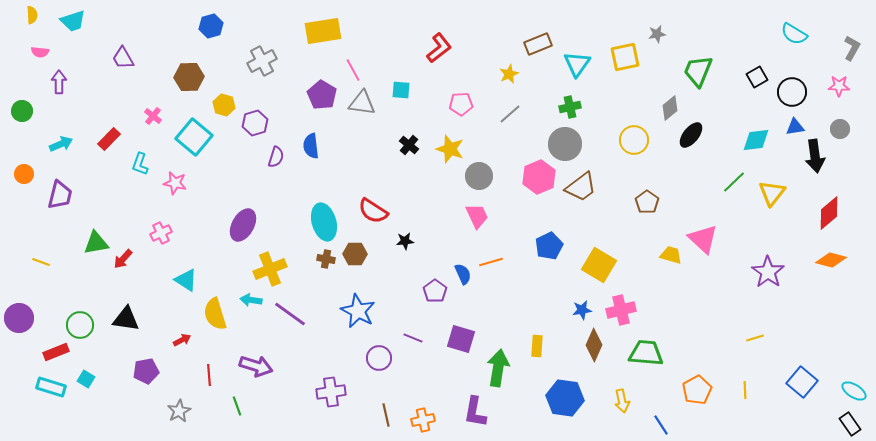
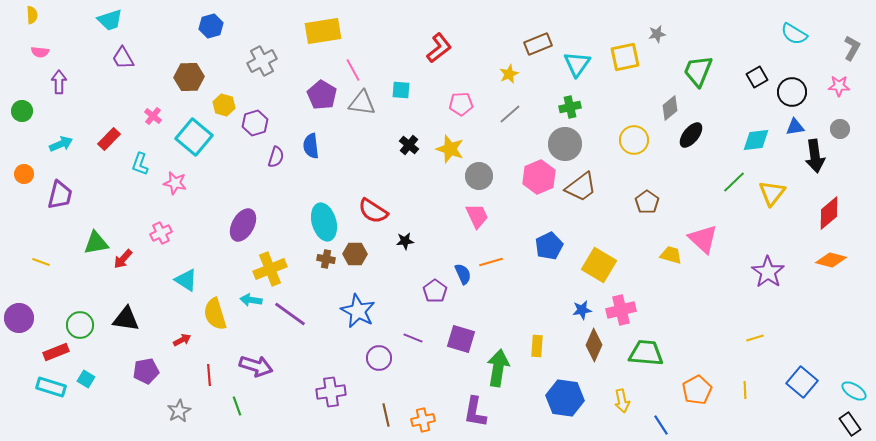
cyan trapezoid at (73, 21): moved 37 px right, 1 px up
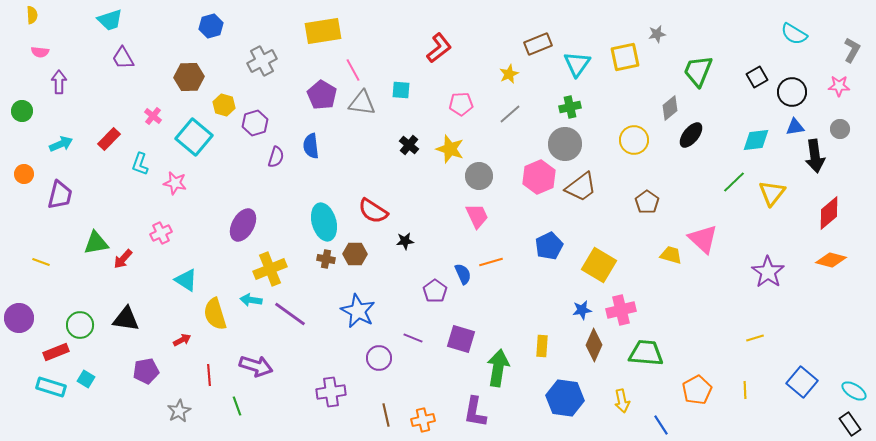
gray L-shape at (852, 48): moved 2 px down
yellow rectangle at (537, 346): moved 5 px right
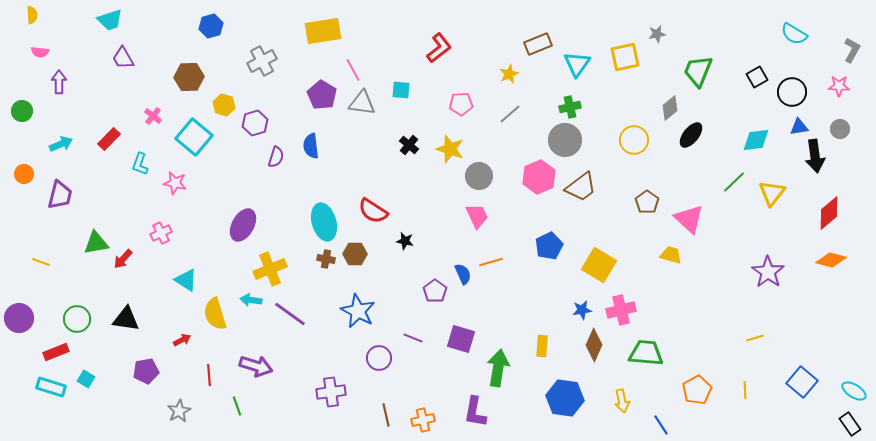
blue triangle at (795, 127): moved 4 px right
gray circle at (565, 144): moved 4 px up
pink triangle at (703, 239): moved 14 px left, 20 px up
black star at (405, 241): rotated 18 degrees clockwise
green circle at (80, 325): moved 3 px left, 6 px up
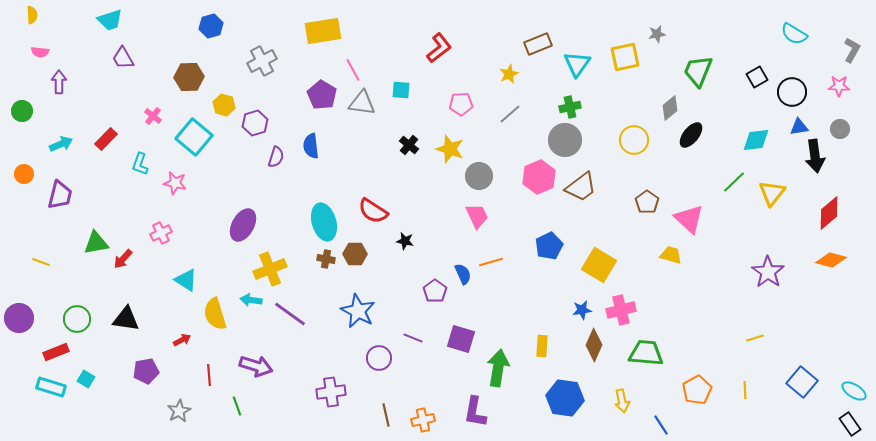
red rectangle at (109, 139): moved 3 px left
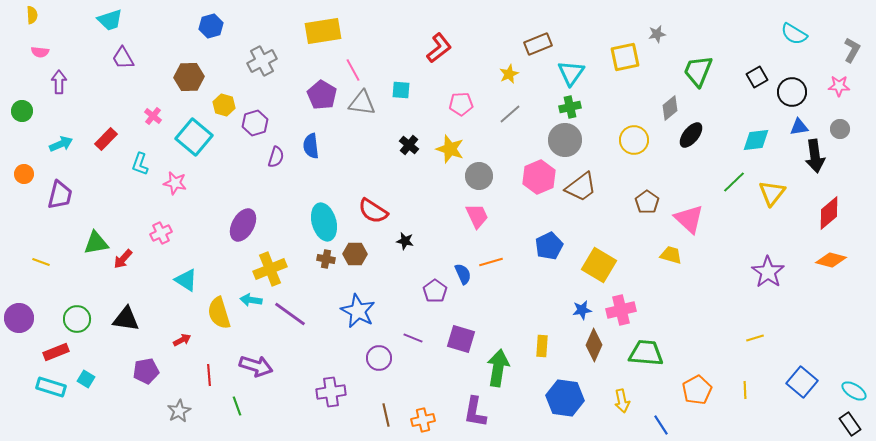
cyan triangle at (577, 64): moved 6 px left, 9 px down
yellow semicircle at (215, 314): moved 4 px right, 1 px up
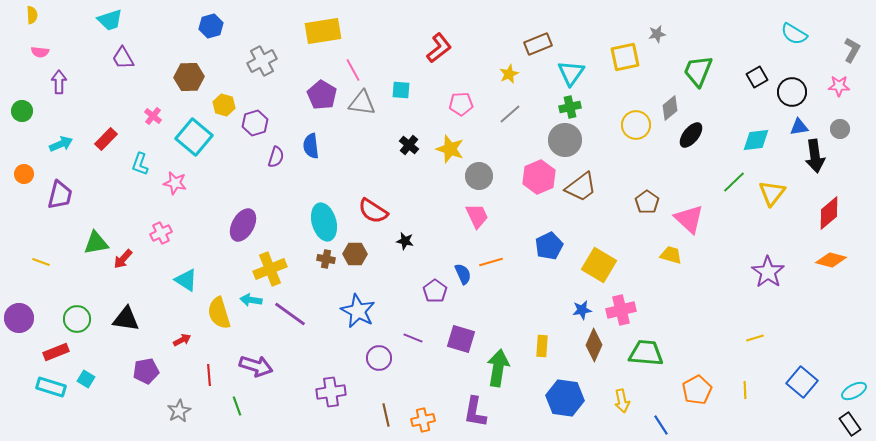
yellow circle at (634, 140): moved 2 px right, 15 px up
cyan ellipse at (854, 391): rotated 60 degrees counterclockwise
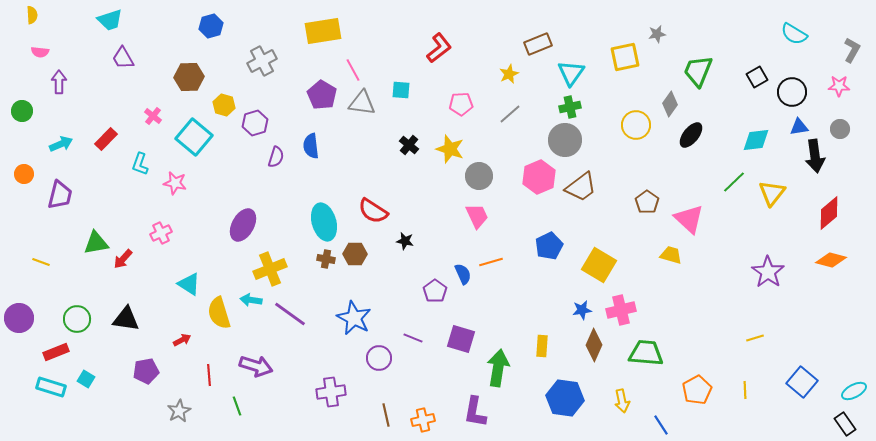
gray diamond at (670, 108): moved 4 px up; rotated 15 degrees counterclockwise
cyan triangle at (186, 280): moved 3 px right, 4 px down
blue star at (358, 311): moved 4 px left, 7 px down
black rectangle at (850, 424): moved 5 px left
